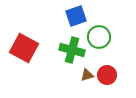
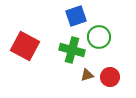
red square: moved 1 px right, 2 px up
red circle: moved 3 px right, 2 px down
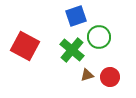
green cross: rotated 25 degrees clockwise
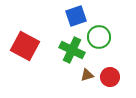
green cross: rotated 15 degrees counterclockwise
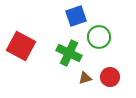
red square: moved 4 px left
green cross: moved 3 px left, 3 px down
brown triangle: moved 2 px left, 3 px down
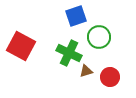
brown triangle: moved 1 px right, 7 px up
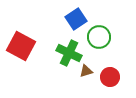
blue square: moved 3 px down; rotated 15 degrees counterclockwise
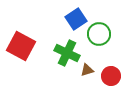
green circle: moved 3 px up
green cross: moved 2 px left
brown triangle: moved 1 px right, 1 px up
red circle: moved 1 px right, 1 px up
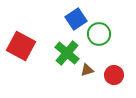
green cross: rotated 15 degrees clockwise
red circle: moved 3 px right, 1 px up
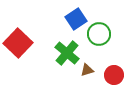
red square: moved 3 px left, 3 px up; rotated 16 degrees clockwise
